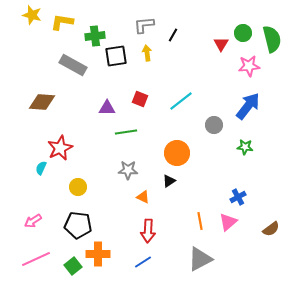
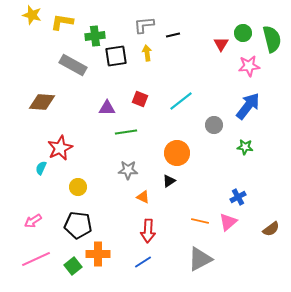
black line: rotated 48 degrees clockwise
orange line: rotated 66 degrees counterclockwise
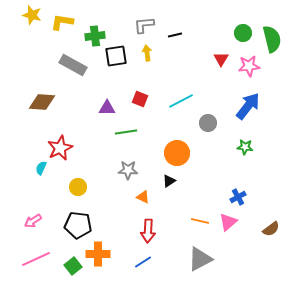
black line: moved 2 px right
red triangle: moved 15 px down
cyan line: rotated 10 degrees clockwise
gray circle: moved 6 px left, 2 px up
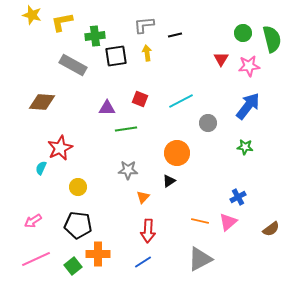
yellow L-shape: rotated 20 degrees counterclockwise
green line: moved 3 px up
orange triangle: rotated 48 degrees clockwise
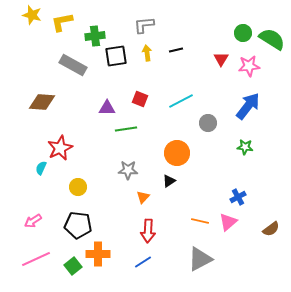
black line: moved 1 px right, 15 px down
green semicircle: rotated 44 degrees counterclockwise
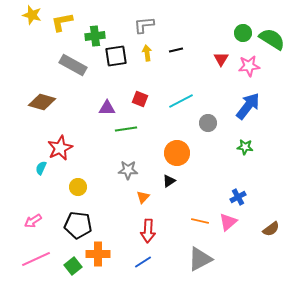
brown diamond: rotated 12 degrees clockwise
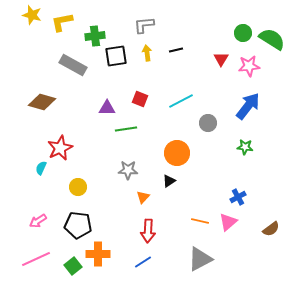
pink arrow: moved 5 px right
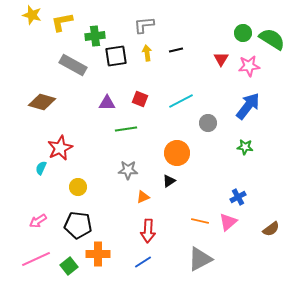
purple triangle: moved 5 px up
orange triangle: rotated 24 degrees clockwise
green square: moved 4 px left
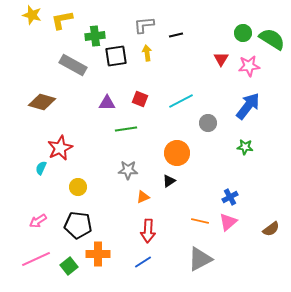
yellow L-shape: moved 2 px up
black line: moved 15 px up
blue cross: moved 8 px left
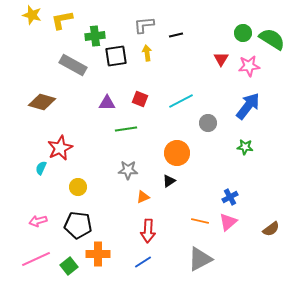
pink arrow: rotated 18 degrees clockwise
